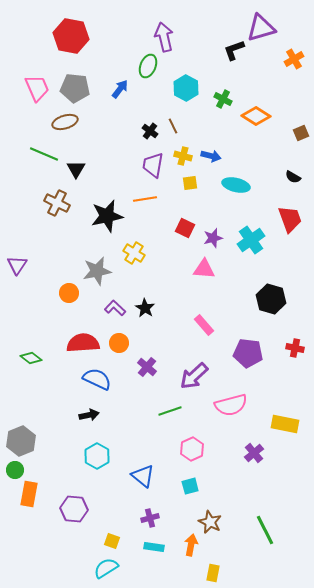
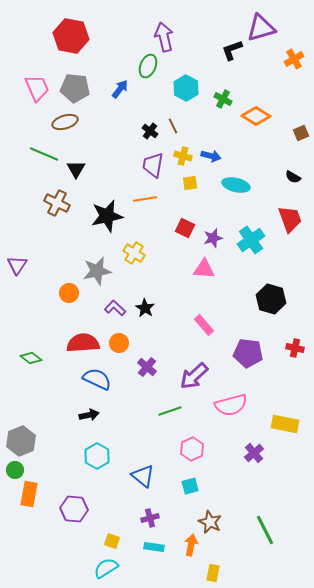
black L-shape at (234, 50): moved 2 px left
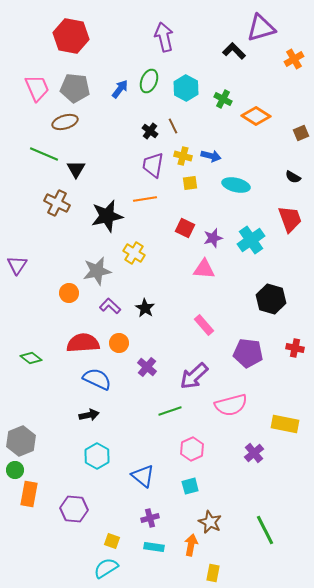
black L-shape at (232, 50): moved 2 px right, 1 px down; rotated 65 degrees clockwise
green ellipse at (148, 66): moved 1 px right, 15 px down
purple L-shape at (115, 308): moved 5 px left, 2 px up
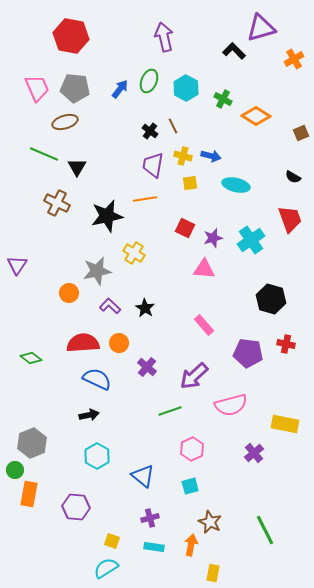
black triangle at (76, 169): moved 1 px right, 2 px up
red cross at (295, 348): moved 9 px left, 4 px up
gray hexagon at (21, 441): moved 11 px right, 2 px down
purple hexagon at (74, 509): moved 2 px right, 2 px up
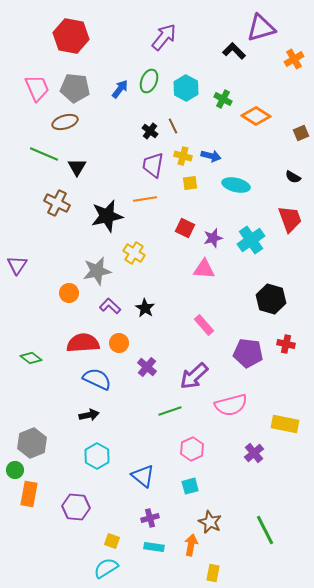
purple arrow at (164, 37): rotated 52 degrees clockwise
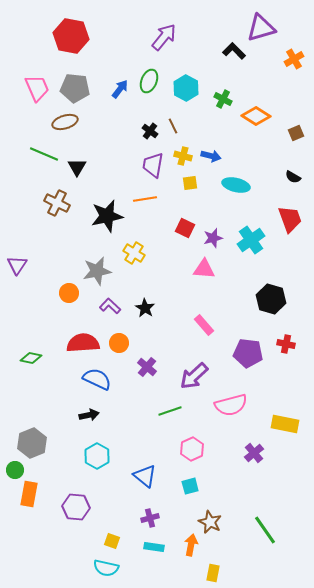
brown square at (301, 133): moved 5 px left
green diamond at (31, 358): rotated 25 degrees counterclockwise
blue triangle at (143, 476): moved 2 px right
green line at (265, 530): rotated 8 degrees counterclockwise
cyan semicircle at (106, 568): rotated 135 degrees counterclockwise
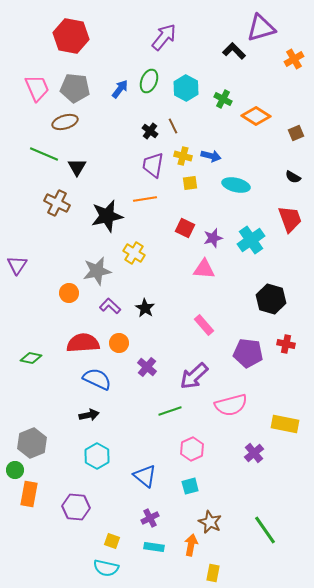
purple cross at (150, 518): rotated 12 degrees counterclockwise
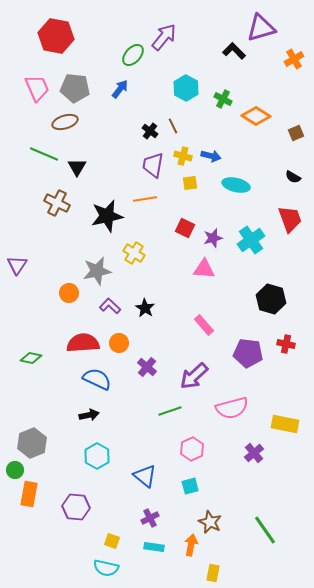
red hexagon at (71, 36): moved 15 px left
green ellipse at (149, 81): moved 16 px left, 26 px up; rotated 20 degrees clockwise
pink semicircle at (231, 405): moved 1 px right, 3 px down
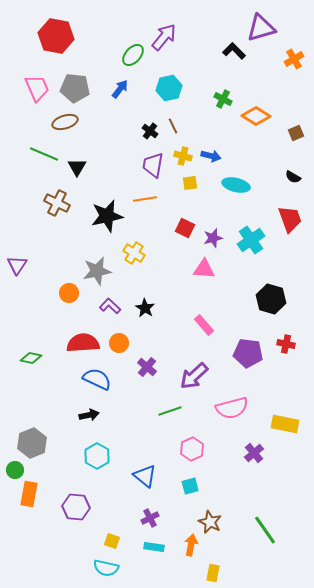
cyan hexagon at (186, 88): moved 17 px left; rotated 20 degrees clockwise
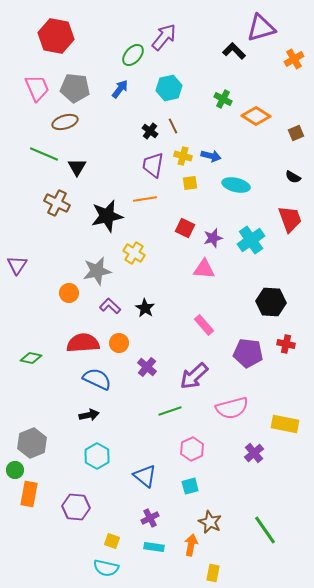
black hexagon at (271, 299): moved 3 px down; rotated 12 degrees counterclockwise
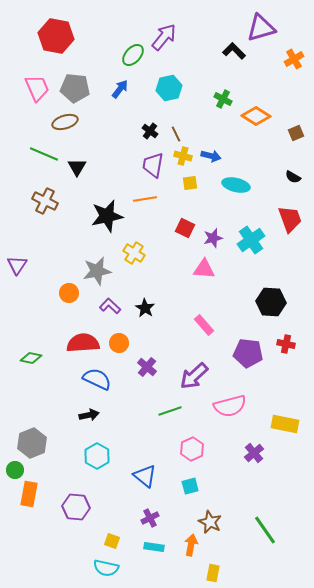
brown line at (173, 126): moved 3 px right, 8 px down
brown cross at (57, 203): moved 12 px left, 2 px up
pink semicircle at (232, 408): moved 2 px left, 2 px up
